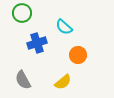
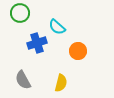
green circle: moved 2 px left
cyan semicircle: moved 7 px left
orange circle: moved 4 px up
yellow semicircle: moved 2 px left, 1 px down; rotated 36 degrees counterclockwise
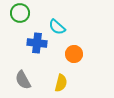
blue cross: rotated 24 degrees clockwise
orange circle: moved 4 px left, 3 px down
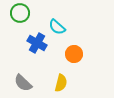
blue cross: rotated 24 degrees clockwise
gray semicircle: moved 3 px down; rotated 18 degrees counterclockwise
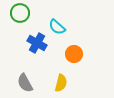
gray semicircle: moved 2 px right; rotated 18 degrees clockwise
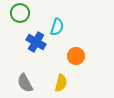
cyan semicircle: rotated 114 degrees counterclockwise
blue cross: moved 1 px left, 1 px up
orange circle: moved 2 px right, 2 px down
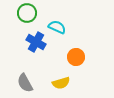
green circle: moved 7 px right
cyan semicircle: rotated 84 degrees counterclockwise
orange circle: moved 1 px down
yellow semicircle: rotated 60 degrees clockwise
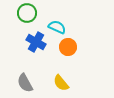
orange circle: moved 8 px left, 10 px up
yellow semicircle: rotated 66 degrees clockwise
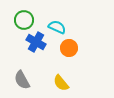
green circle: moved 3 px left, 7 px down
orange circle: moved 1 px right, 1 px down
gray semicircle: moved 3 px left, 3 px up
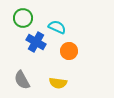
green circle: moved 1 px left, 2 px up
orange circle: moved 3 px down
yellow semicircle: moved 3 px left; rotated 42 degrees counterclockwise
